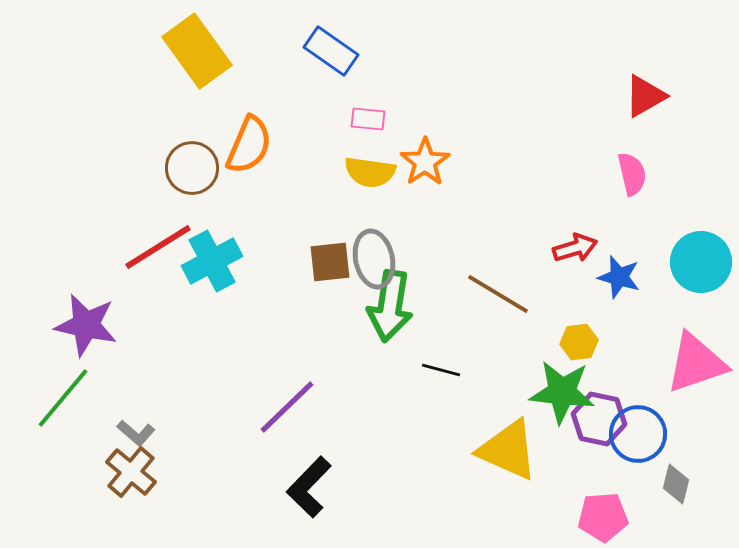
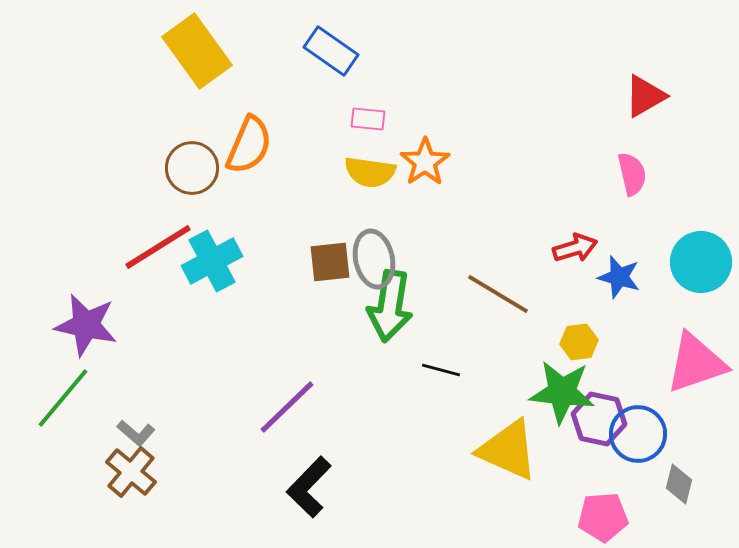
gray diamond: moved 3 px right
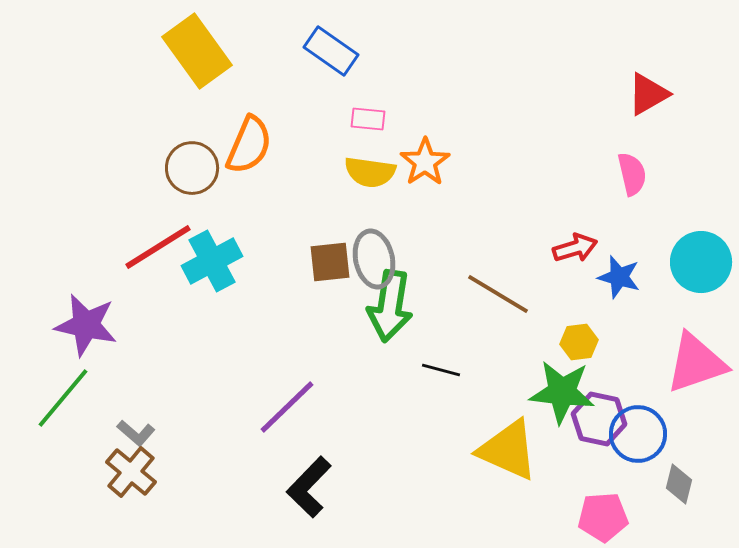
red triangle: moved 3 px right, 2 px up
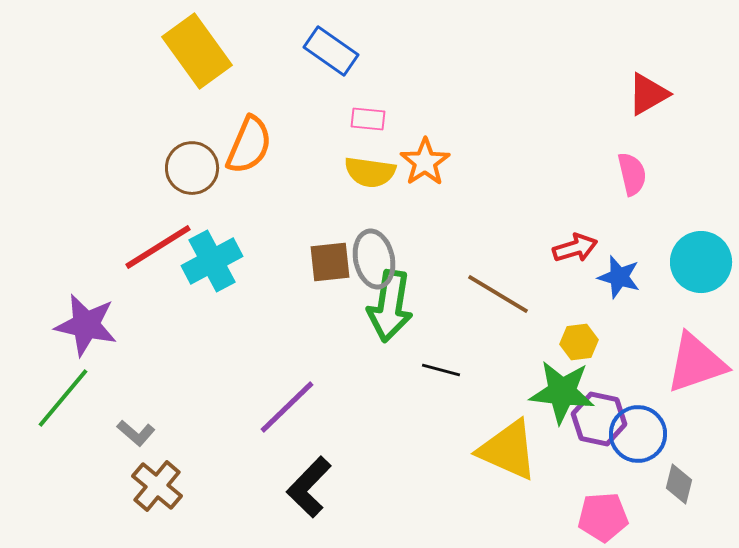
brown cross: moved 26 px right, 14 px down
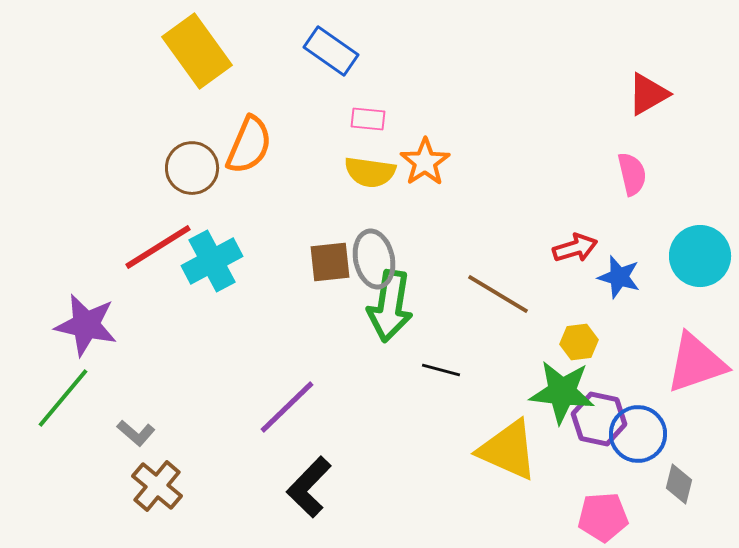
cyan circle: moved 1 px left, 6 px up
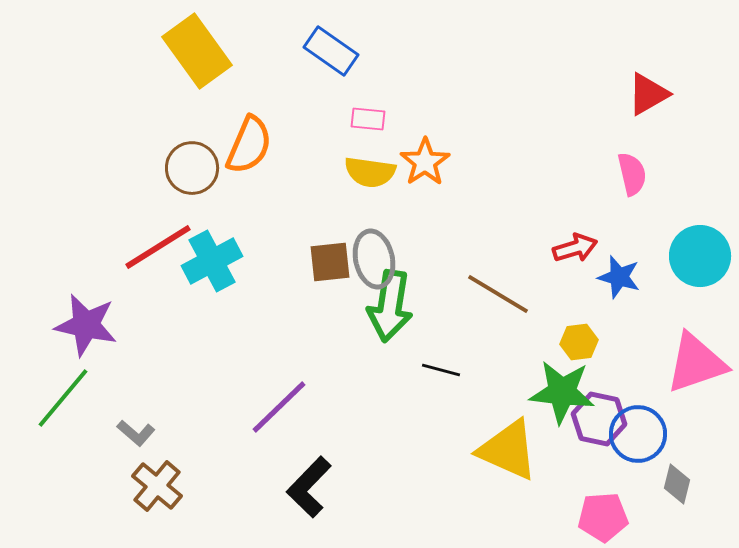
purple line: moved 8 px left
gray diamond: moved 2 px left
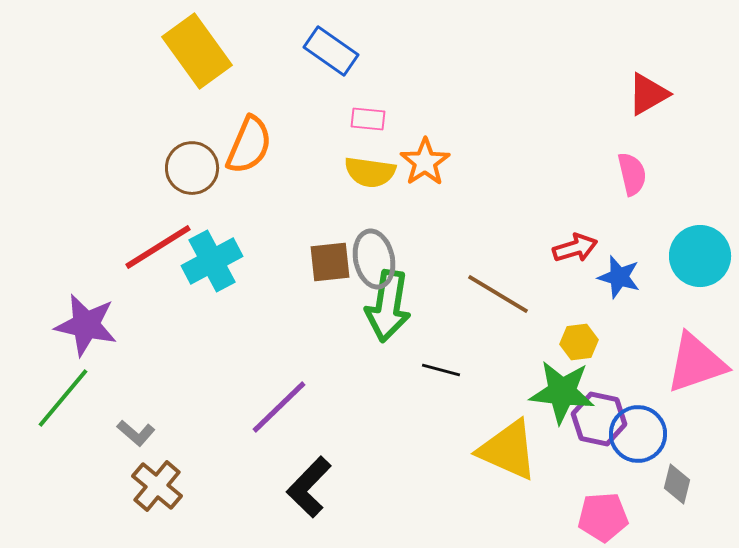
green arrow: moved 2 px left
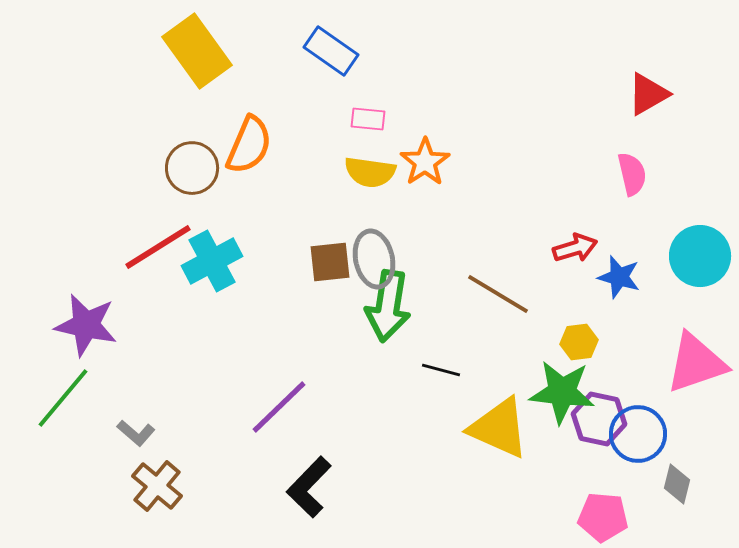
yellow triangle: moved 9 px left, 22 px up
pink pentagon: rotated 9 degrees clockwise
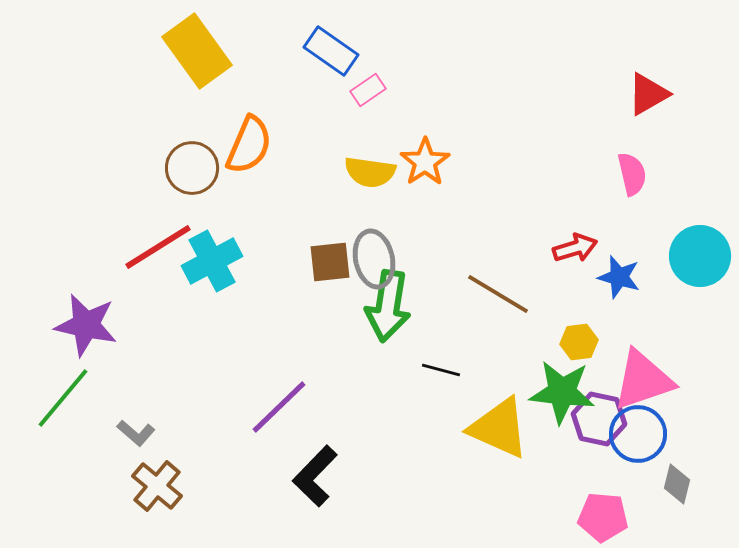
pink rectangle: moved 29 px up; rotated 40 degrees counterclockwise
pink triangle: moved 53 px left, 17 px down
black L-shape: moved 6 px right, 11 px up
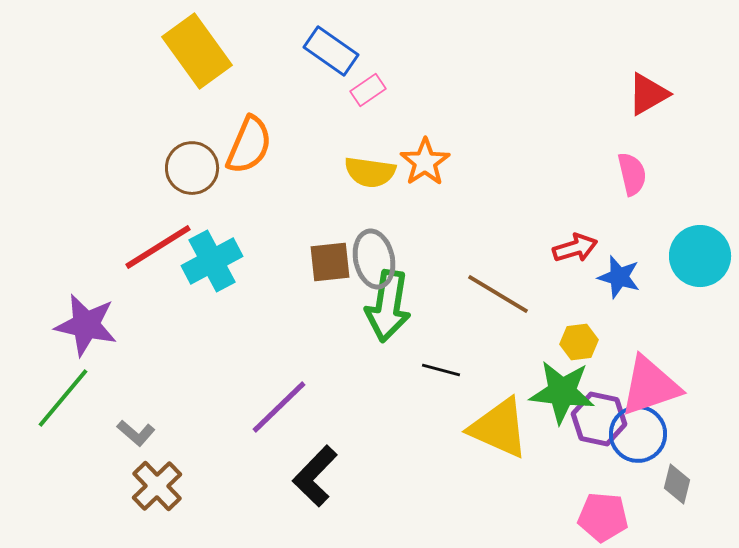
pink triangle: moved 7 px right, 6 px down
brown cross: rotated 6 degrees clockwise
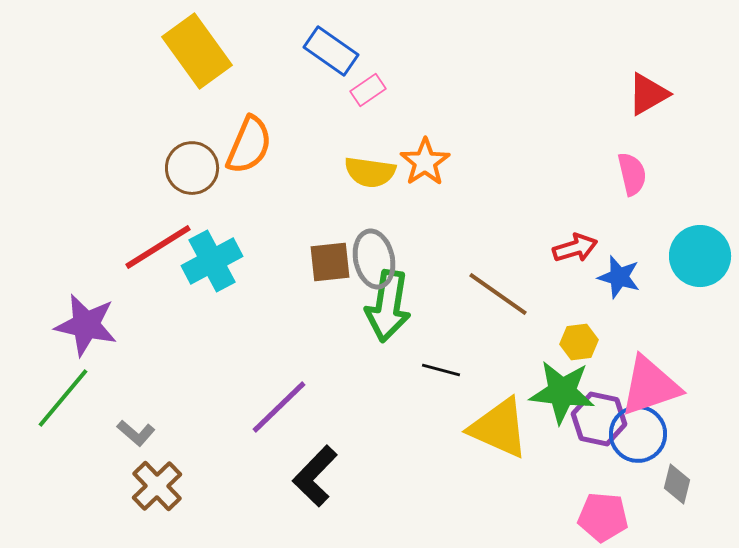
brown line: rotated 4 degrees clockwise
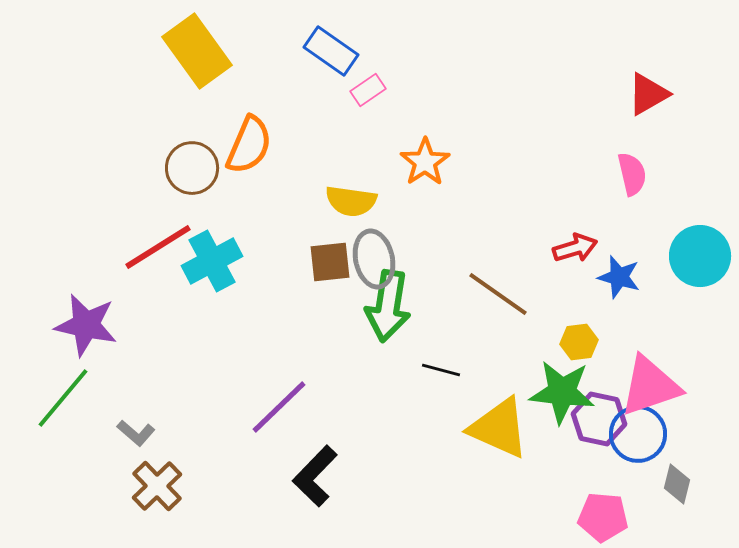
yellow semicircle: moved 19 px left, 29 px down
